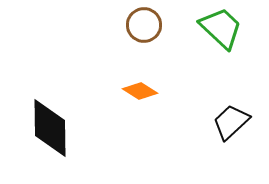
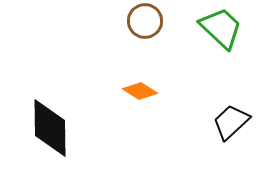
brown circle: moved 1 px right, 4 px up
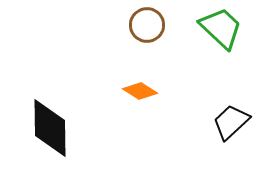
brown circle: moved 2 px right, 4 px down
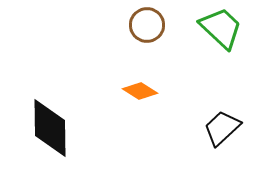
black trapezoid: moved 9 px left, 6 px down
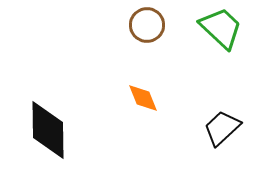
orange diamond: moved 3 px right, 7 px down; rotated 36 degrees clockwise
black diamond: moved 2 px left, 2 px down
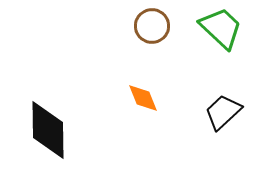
brown circle: moved 5 px right, 1 px down
black trapezoid: moved 1 px right, 16 px up
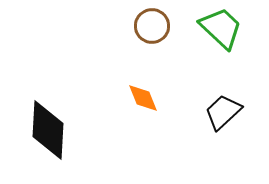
black diamond: rotated 4 degrees clockwise
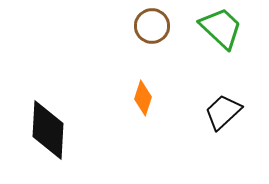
orange diamond: rotated 40 degrees clockwise
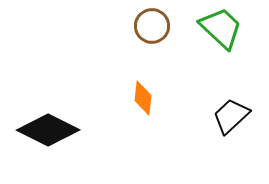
orange diamond: rotated 12 degrees counterclockwise
black trapezoid: moved 8 px right, 4 px down
black diamond: rotated 66 degrees counterclockwise
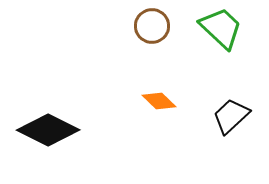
orange diamond: moved 16 px right, 3 px down; rotated 52 degrees counterclockwise
